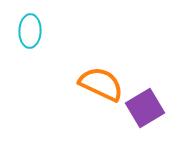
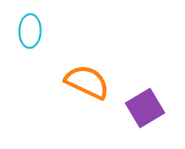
orange semicircle: moved 14 px left, 2 px up
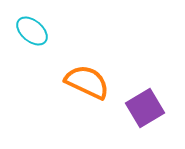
cyan ellipse: moved 2 px right; rotated 52 degrees counterclockwise
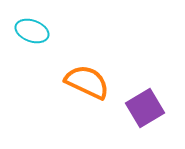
cyan ellipse: rotated 20 degrees counterclockwise
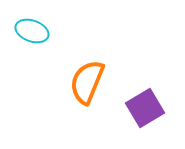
orange semicircle: rotated 93 degrees counterclockwise
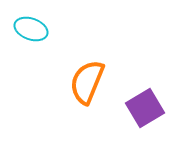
cyan ellipse: moved 1 px left, 2 px up
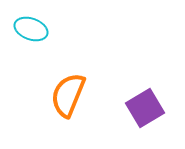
orange semicircle: moved 19 px left, 13 px down
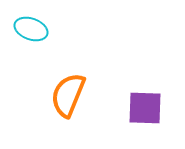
purple square: rotated 33 degrees clockwise
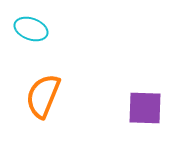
orange semicircle: moved 25 px left, 1 px down
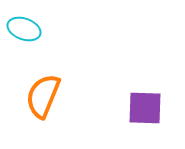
cyan ellipse: moved 7 px left
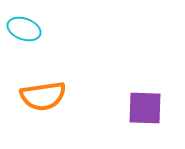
orange semicircle: rotated 120 degrees counterclockwise
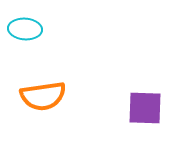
cyan ellipse: moved 1 px right; rotated 16 degrees counterclockwise
